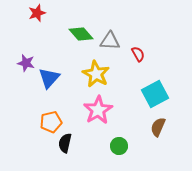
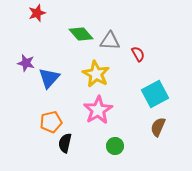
green circle: moved 4 px left
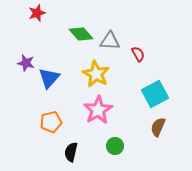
black semicircle: moved 6 px right, 9 px down
